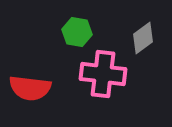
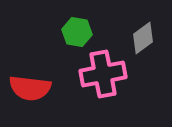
pink cross: rotated 18 degrees counterclockwise
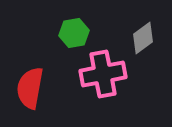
green hexagon: moved 3 px left, 1 px down; rotated 20 degrees counterclockwise
red semicircle: rotated 93 degrees clockwise
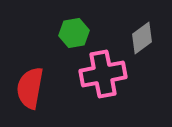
gray diamond: moved 1 px left
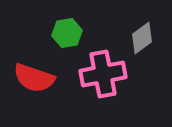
green hexagon: moved 7 px left
red semicircle: moved 4 px right, 10 px up; rotated 81 degrees counterclockwise
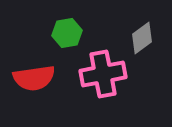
red semicircle: rotated 27 degrees counterclockwise
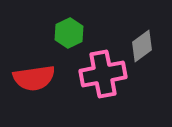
green hexagon: moved 2 px right; rotated 16 degrees counterclockwise
gray diamond: moved 8 px down
